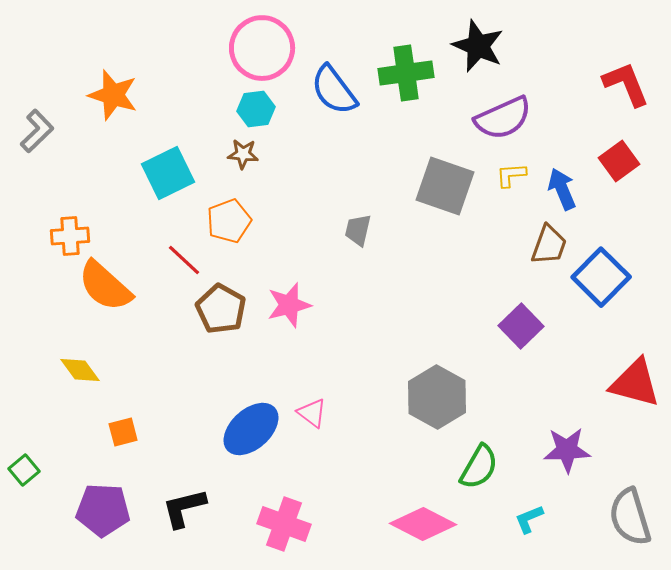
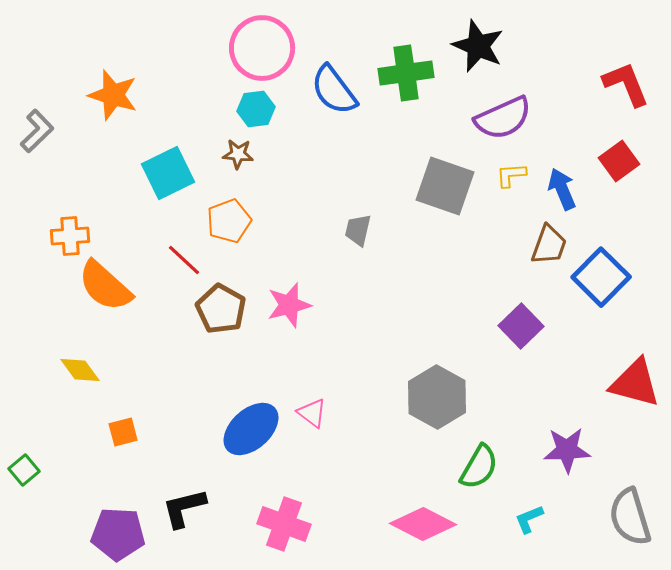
brown star: moved 5 px left
purple pentagon: moved 15 px right, 24 px down
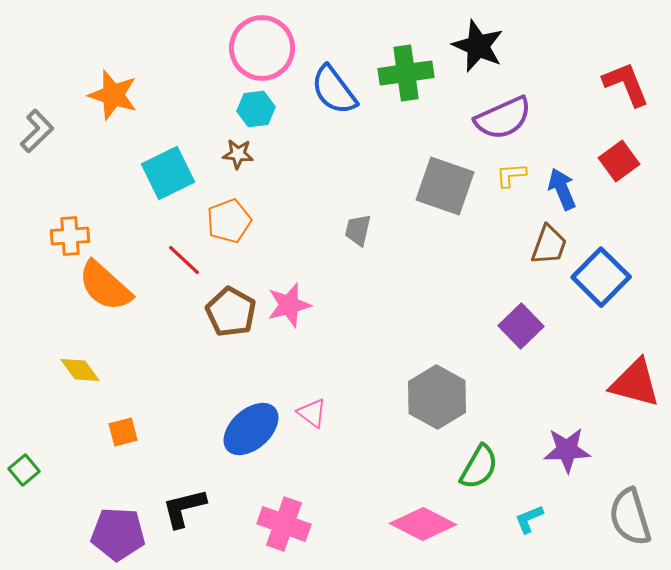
brown pentagon: moved 10 px right, 3 px down
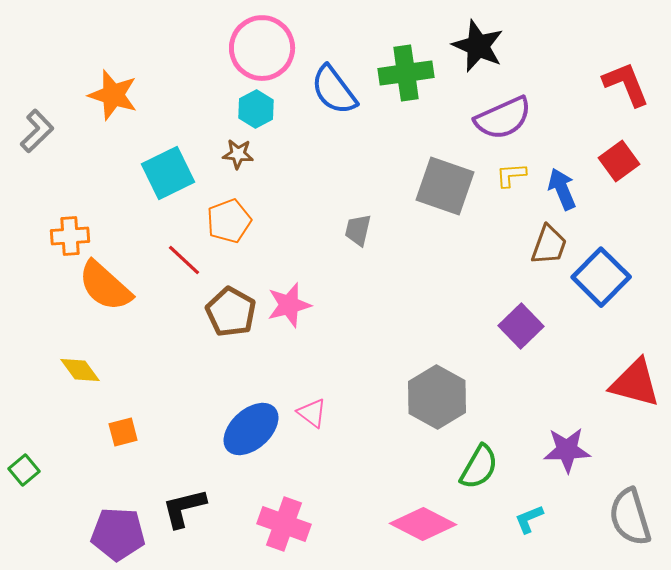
cyan hexagon: rotated 21 degrees counterclockwise
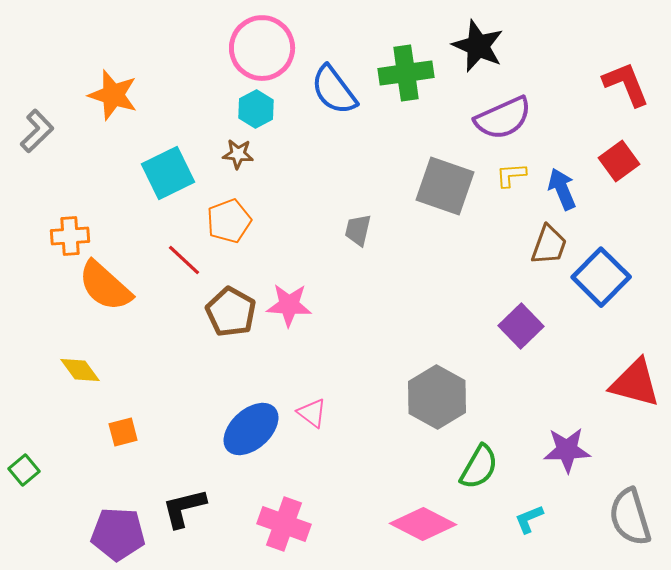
pink star: rotated 18 degrees clockwise
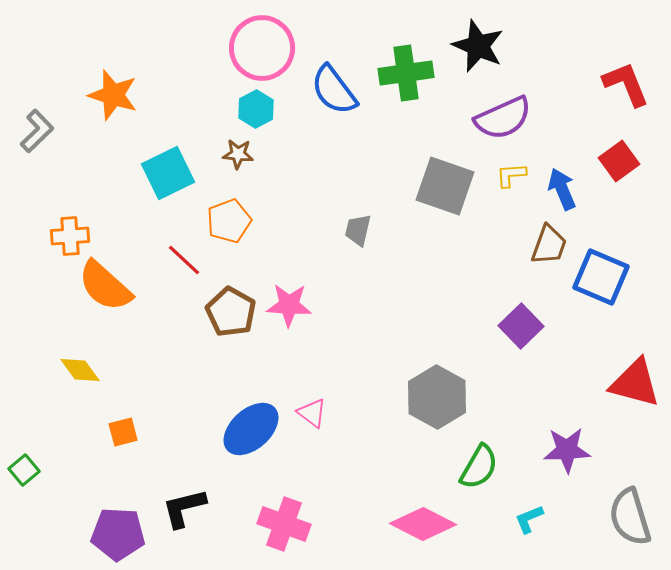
blue square: rotated 22 degrees counterclockwise
